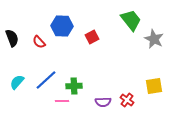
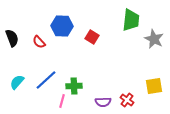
green trapezoid: rotated 45 degrees clockwise
red square: rotated 32 degrees counterclockwise
pink line: rotated 72 degrees counterclockwise
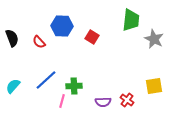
cyan semicircle: moved 4 px left, 4 px down
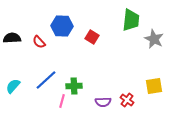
black semicircle: rotated 72 degrees counterclockwise
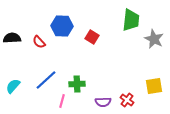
green cross: moved 3 px right, 2 px up
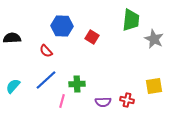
red semicircle: moved 7 px right, 9 px down
red cross: rotated 24 degrees counterclockwise
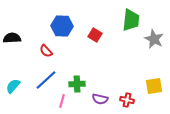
red square: moved 3 px right, 2 px up
purple semicircle: moved 3 px left, 3 px up; rotated 14 degrees clockwise
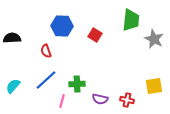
red semicircle: rotated 24 degrees clockwise
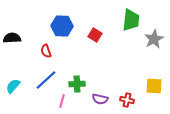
gray star: rotated 18 degrees clockwise
yellow square: rotated 12 degrees clockwise
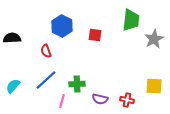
blue hexagon: rotated 25 degrees clockwise
red square: rotated 24 degrees counterclockwise
